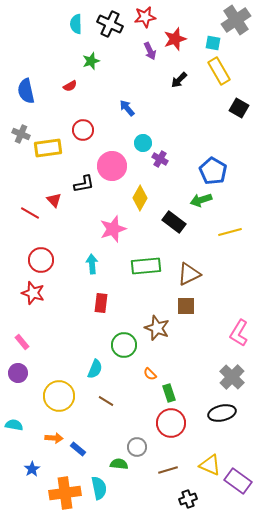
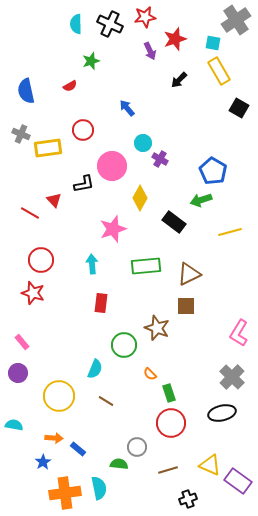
blue star at (32, 469): moved 11 px right, 7 px up
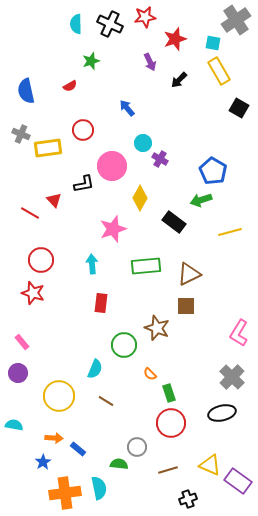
purple arrow at (150, 51): moved 11 px down
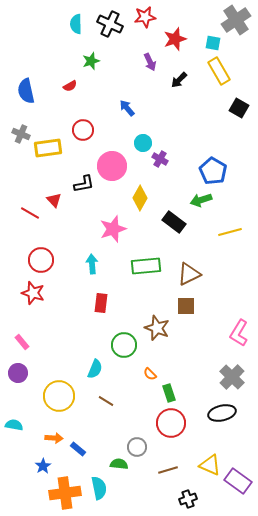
blue star at (43, 462): moved 4 px down
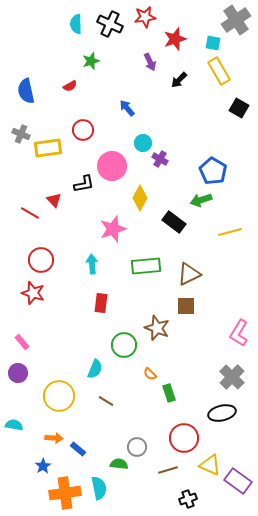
red circle at (171, 423): moved 13 px right, 15 px down
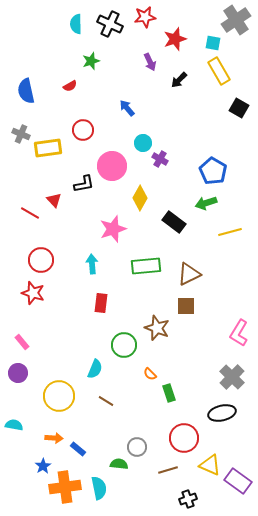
green arrow at (201, 200): moved 5 px right, 3 px down
orange cross at (65, 493): moved 6 px up
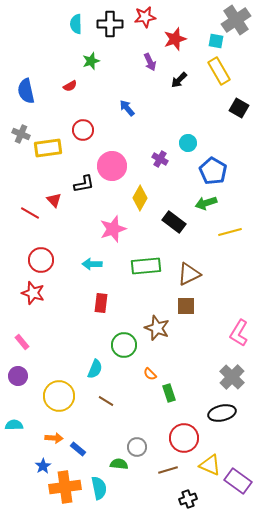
black cross at (110, 24): rotated 25 degrees counterclockwise
cyan square at (213, 43): moved 3 px right, 2 px up
cyan circle at (143, 143): moved 45 px right
cyan arrow at (92, 264): rotated 84 degrees counterclockwise
purple circle at (18, 373): moved 3 px down
cyan semicircle at (14, 425): rotated 12 degrees counterclockwise
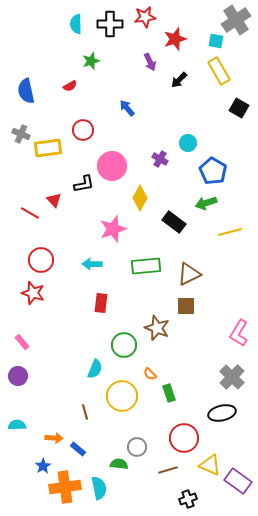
yellow circle at (59, 396): moved 63 px right
brown line at (106, 401): moved 21 px left, 11 px down; rotated 42 degrees clockwise
cyan semicircle at (14, 425): moved 3 px right
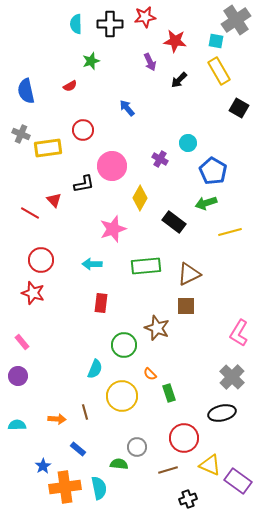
red star at (175, 39): moved 2 px down; rotated 25 degrees clockwise
orange arrow at (54, 438): moved 3 px right, 19 px up
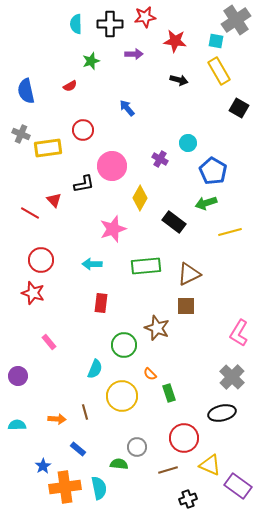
purple arrow at (150, 62): moved 16 px left, 8 px up; rotated 66 degrees counterclockwise
black arrow at (179, 80): rotated 120 degrees counterclockwise
pink rectangle at (22, 342): moved 27 px right
purple rectangle at (238, 481): moved 5 px down
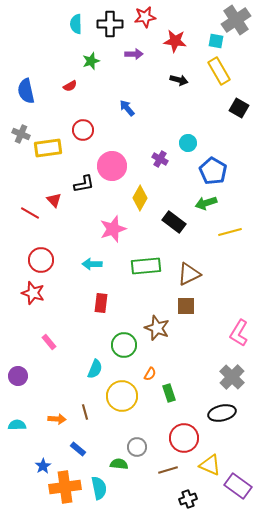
orange semicircle at (150, 374): rotated 104 degrees counterclockwise
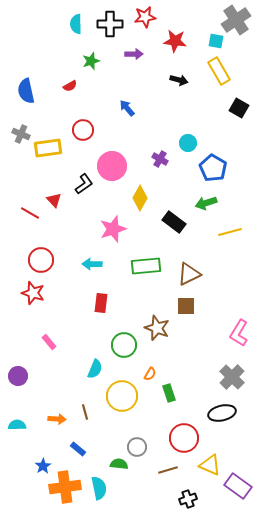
blue pentagon at (213, 171): moved 3 px up
black L-shape at (84, 184): rotated 25 degrees counterclockwise
